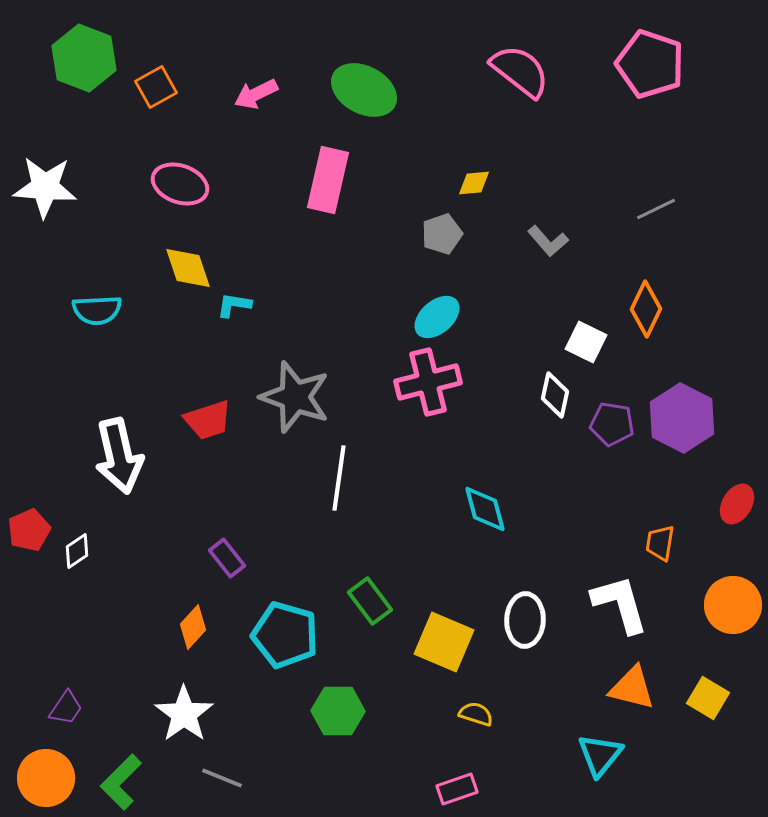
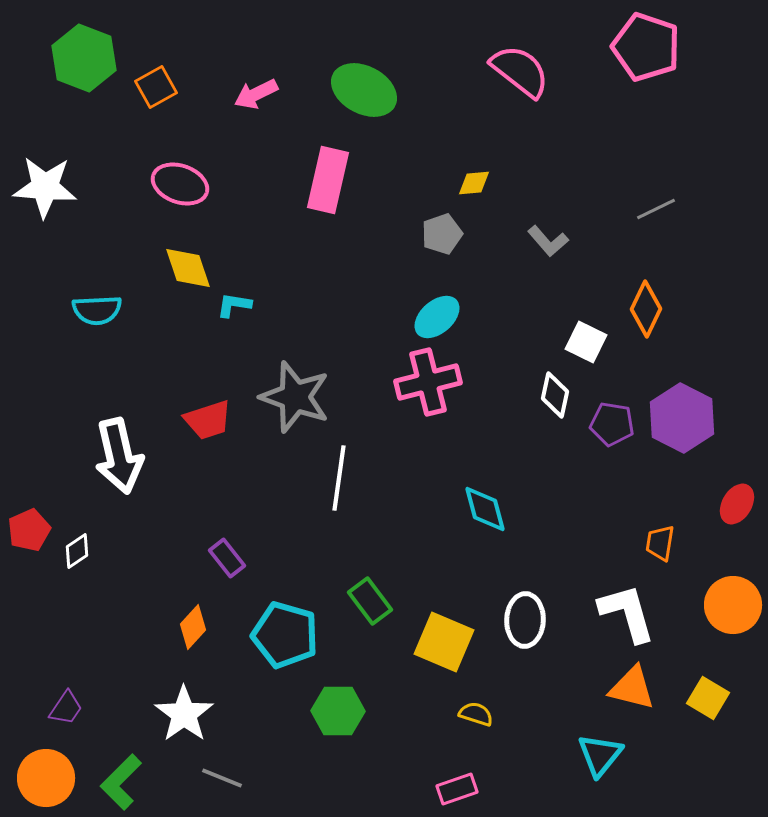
pink pentagon at (650, 64): moved 4 px left, 17 px up
white L-shape at (620, 604): moved 7 px right, 9 px down
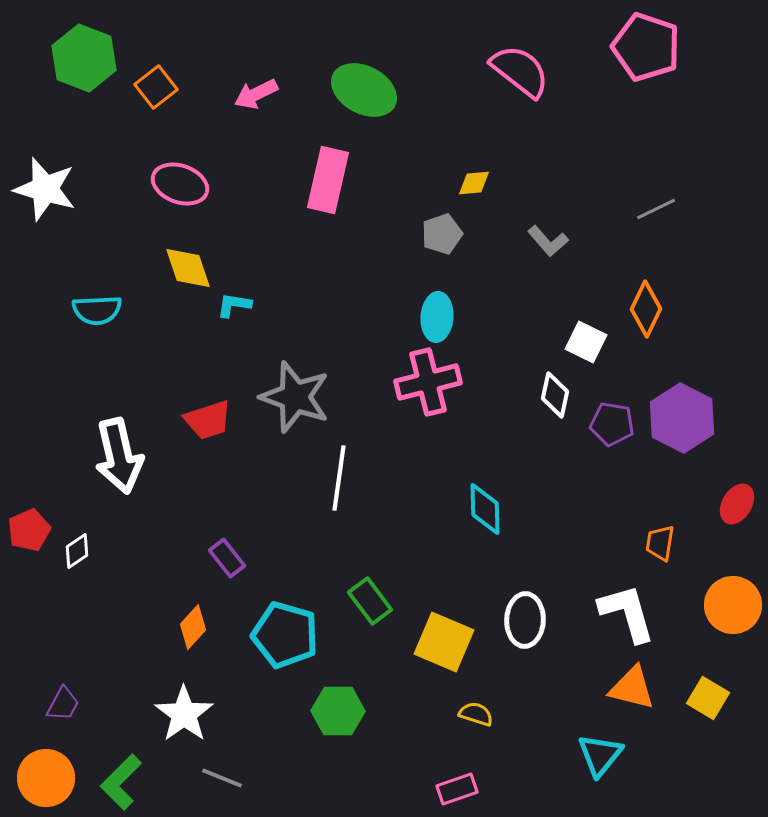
orange square at (156, 87): rotated 9 degrees counterclockwise
white star at (45, 187): moved 2 px down; rotated 12 degrees clockwise
cyan ellipse at (437, 317): rotated 45 degrees counterclockwise
cyan diamond at (485, 509): rotated 14 degrees clockwise
purple trapezoid at (66, 708): moved 3 px left, 4 px up; rotated 6 degrees counterclockwise
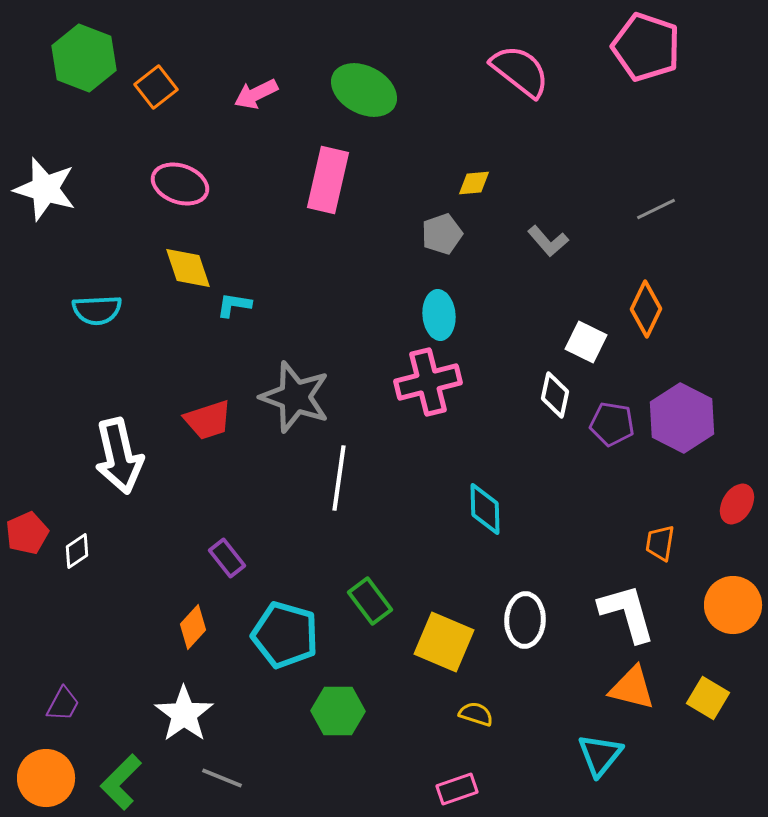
cyan ellipse at (437, 317): moved 2 px right, 2 px up; rotated 9 degrees counterclockwise
red pentagon at (29, 530): moved 2 px left, 3 px down
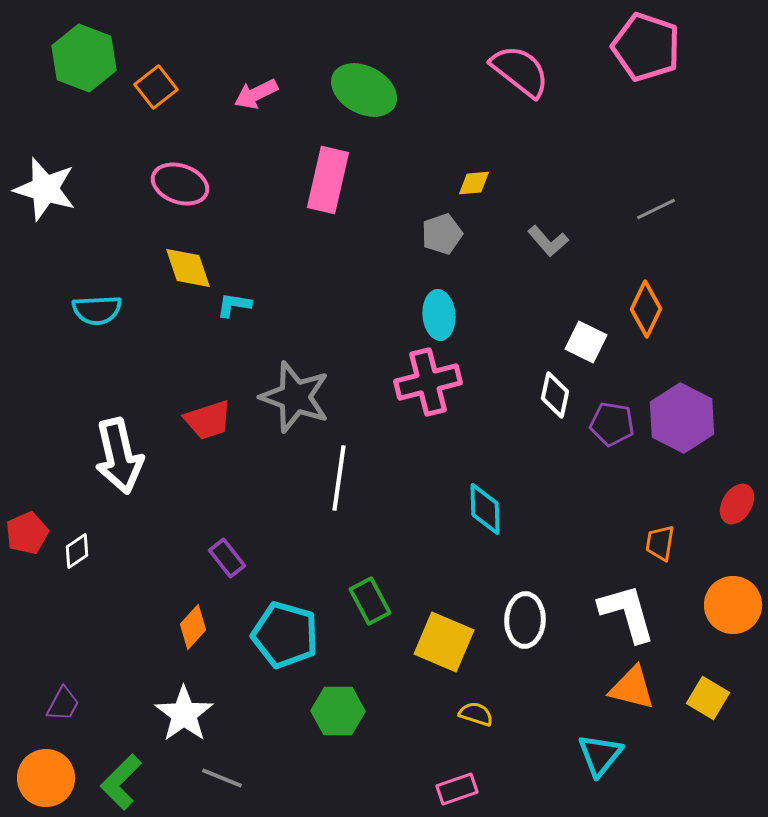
green rectangle at (370, 601): rotated 9 degrees clockwise
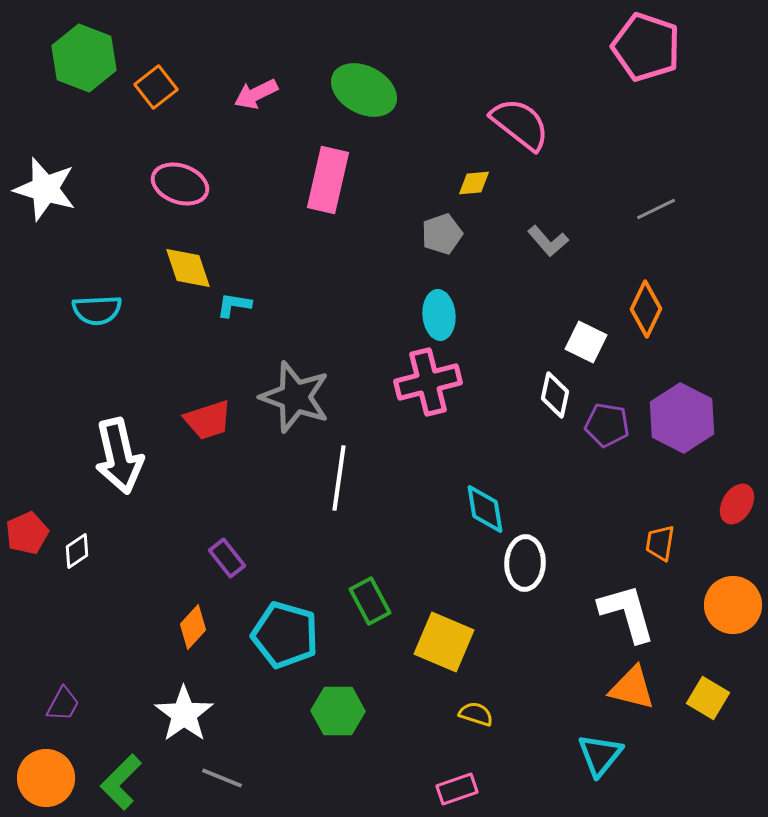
pink semicircle at (520, 71): moved 53 px down
purple pentagon at (612, 424): moved 5 px left, 1 px down
cyan diamond at (485, 509): rotated 8 degrees counterclockwise
white ellipse at (525, 620): moved 57 px up
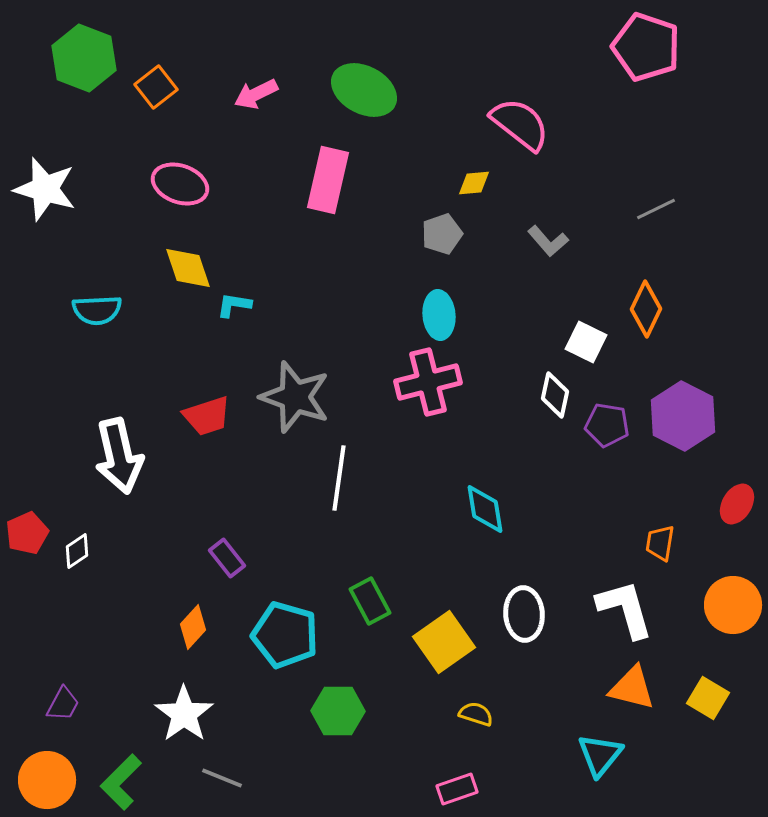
purple hexagon at (682, 418): moved 1 px right, 2 px up
red trapezoid at (208, 420): moved 1 px left, 4 px up
white ellipse at (525, 563): moved 1 px left, 51 px down; rotated 6 degrees counterclockwise
white L-shape at (627, 613): moved 2 px left, 4 px up
yellow square at (444, 642): rotated 32 degrees clockwise
orange circle at (46, 778): moved 1 px right, 2 px down
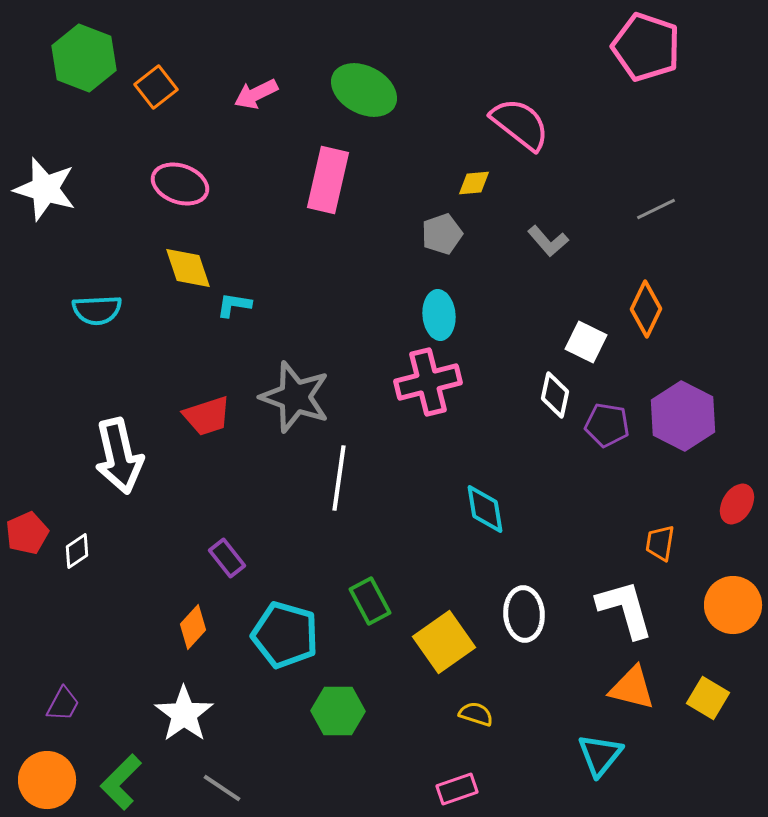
gray line at (222, 778): moved 10 px down; rotated 12 degrees clockwise
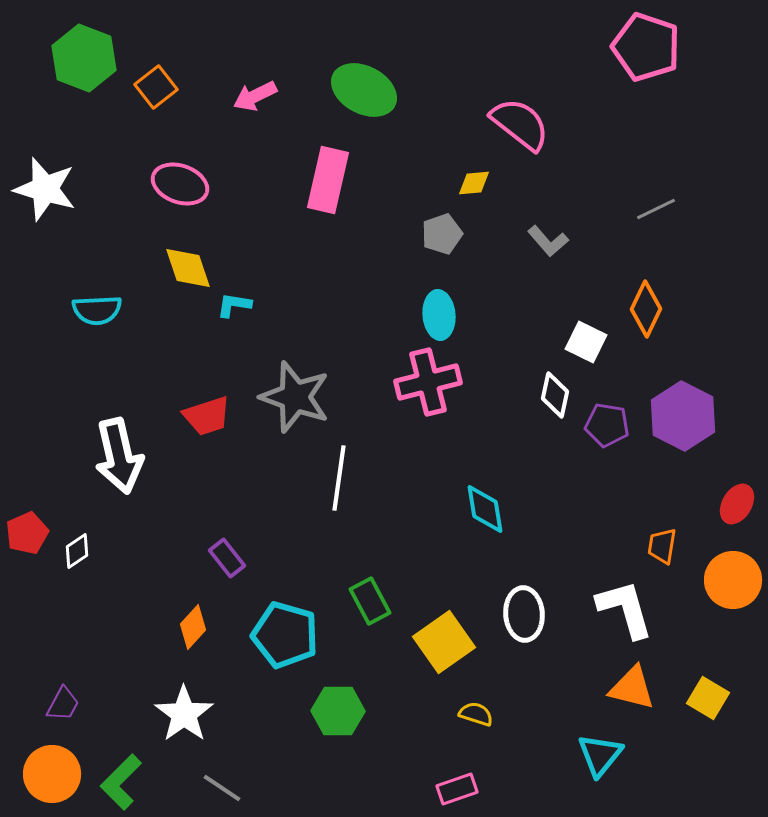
pink arrow at (256, 94): moved 1 px left, 2 px down
orange trapezoid at (660, 543): moved 2 px right, 3 px down
orange circle at (733, 605): moved 25 px up
orange circle at (47, 780): moved 5 px right, 6 px up
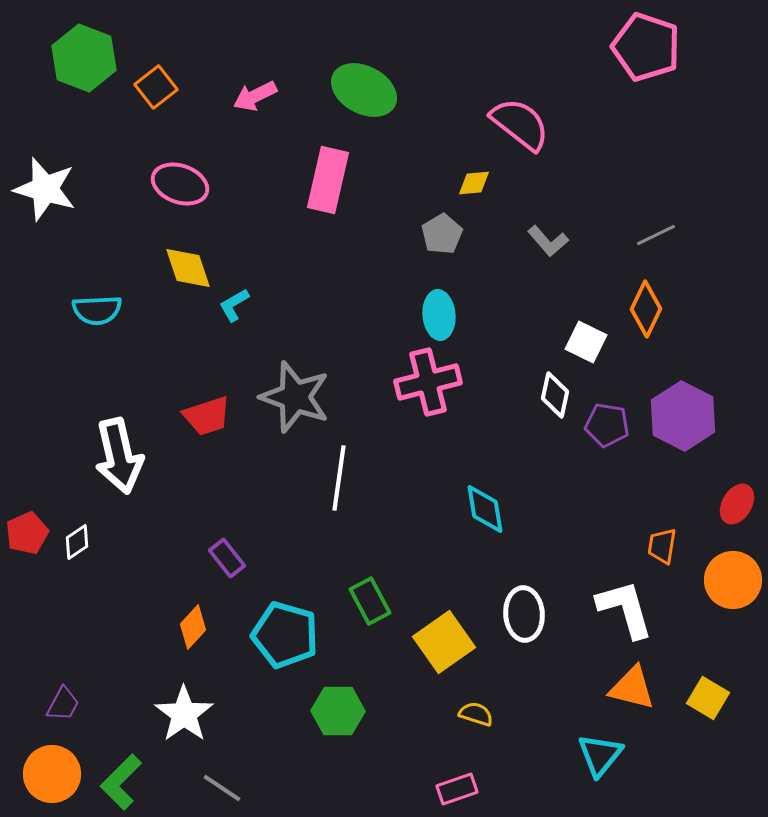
gray line at (656, 209): moved 26 px down
gray pentagon at (442, 234): rotated 12 degrees counterclockwise
cyan L-shape at (234, 305): rotated 39 degrees counterclockwise
white diamond at (77, 551): moved 9 px up
